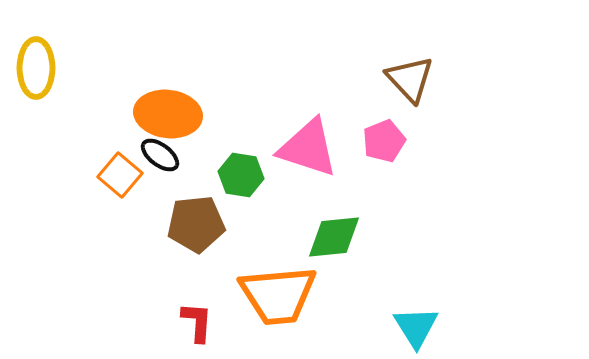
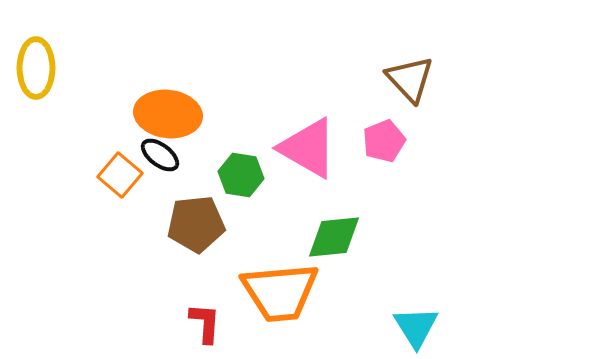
pink triangle: rotated 12 degrees clockwise
orange trapezoid: moved 2 px right, 3 px up
red L-shape: moved 8 px right, 1 px down
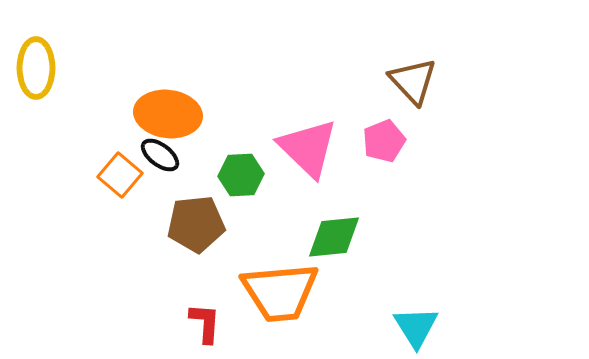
brown triangle: moved 3 px right, 2 px down
pink triangle: rotated 14 degrees clockwise
green hexagon: rotated 12 degrees counterclockwise
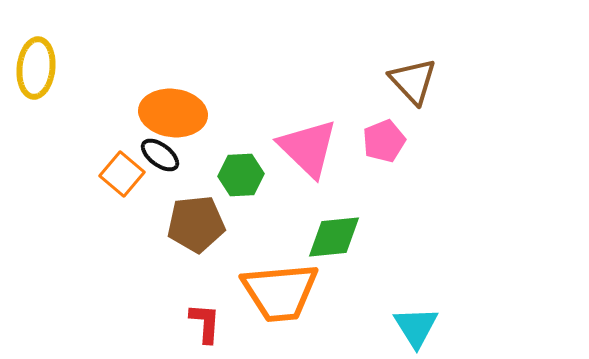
yellow ellipse: rotated 6 degrees clockwise
orange ellipse: moved 5 px right, 1 px up
orange square: moved 2 px right, 1 px up
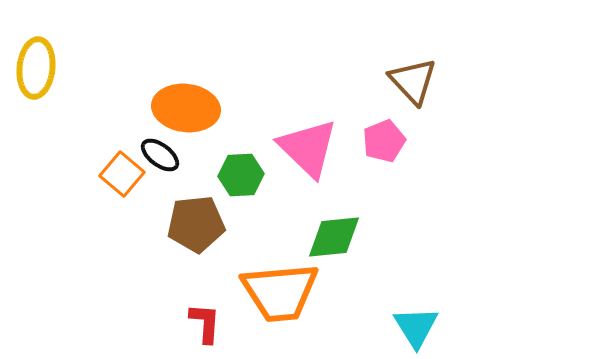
orange ellipse: moved 13 px right, 5 px up
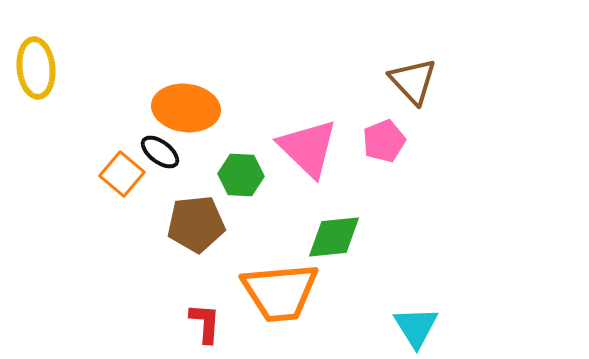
yellow ellipse: rotated 12 degrees counterclockwise
black ellipse: moved 3 px up
green hexagon: rotated 6 degrees clockwise
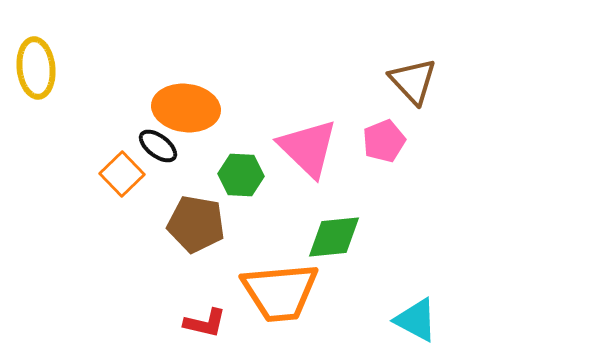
black ellipse: moved 2 px left, 6 px up
orange square: rotated 6 degrees clockwise
brown pentagon: rotated 16 degrees clockwise
red L-shape: rotated 99 degrees clockwise
cyan triangle: moved 7 px up; rotated 30 degrees counterclockwise
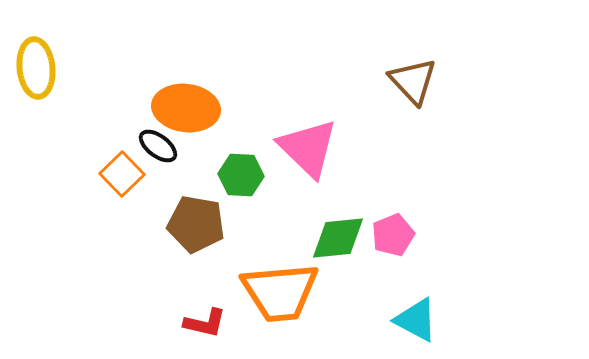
pink pentagon: moved 9 px right, 94 px down
green diamond: moved 4 px right, 1 px down
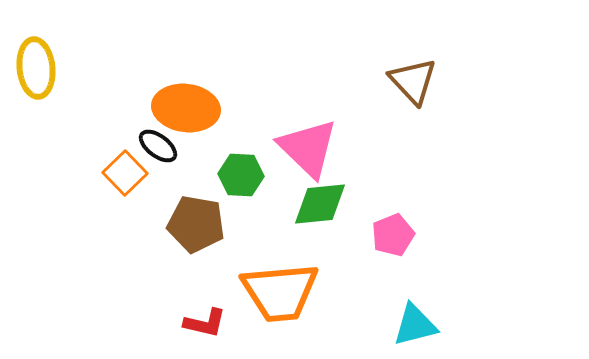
orange square: moved 3 px right, 1 px up
green diamond: moved 18 px left, 34 px up
cyan triangle: moved 1 px left, 5 px down; rotated 42 degrees counterclockwise
